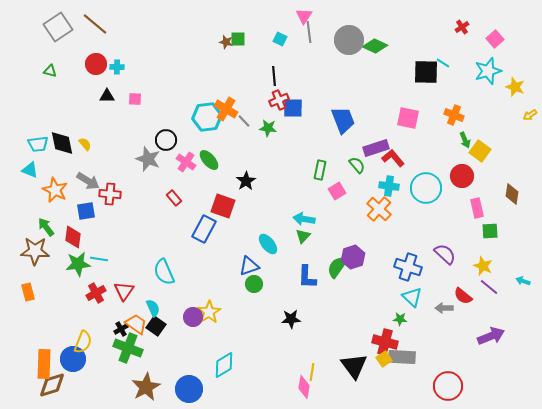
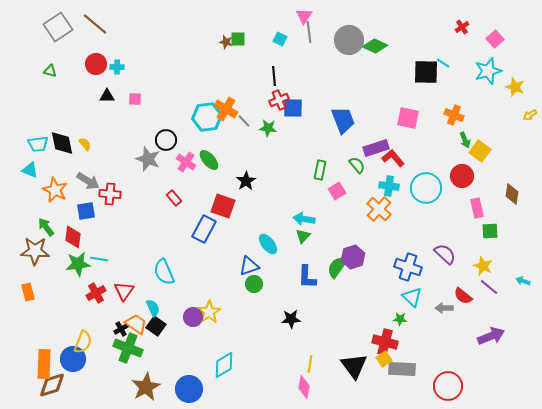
gray rectangle at (402, 357): moved 12 px down
yellow line at (312, 372): moved 2 px left, 8 px up
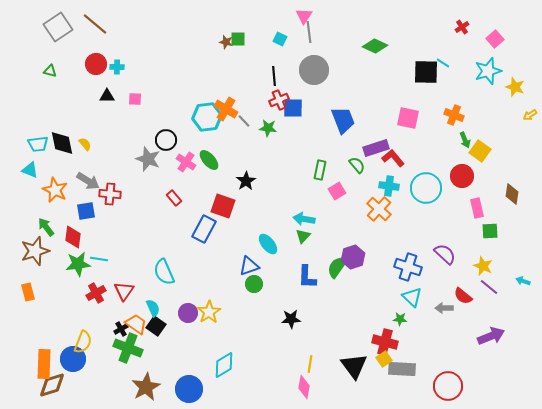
gray circle at (349, 40): moved 35 px left, 30 px down
brown star at (35, 251): rotated 20 degrees counterclockwise
purple circle at (193, 317): moved 5 px left, 4 px up
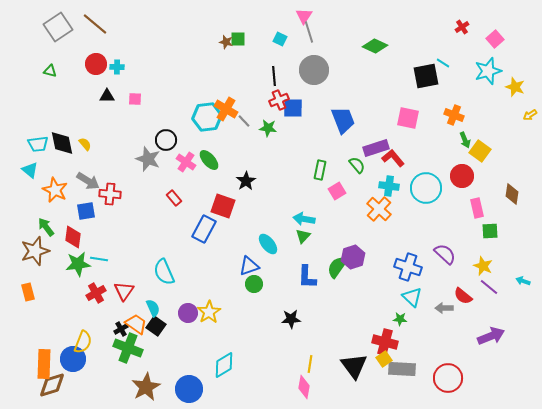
gray line at (309, 32): rotated 10 degrees counterclockwise
black square at (426, 72): moved 4 px down; rotated 12 degrees counterclockwise
cyan triangle at (30, 170): rotated 18 degrees clockwise
red circle at (448, 386): moved 8 px up
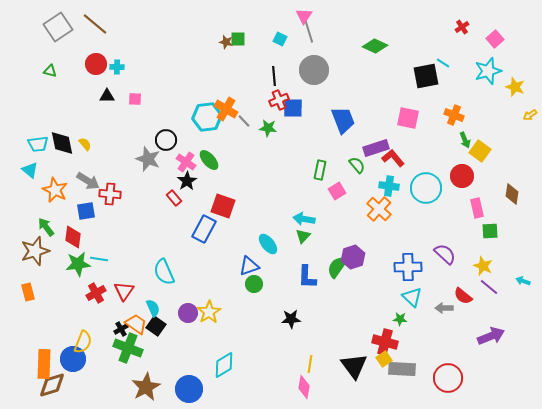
black star at (246, 181): moved 59 px left
blue cross at (408, 267): rotated 20 degrees counterclockwise
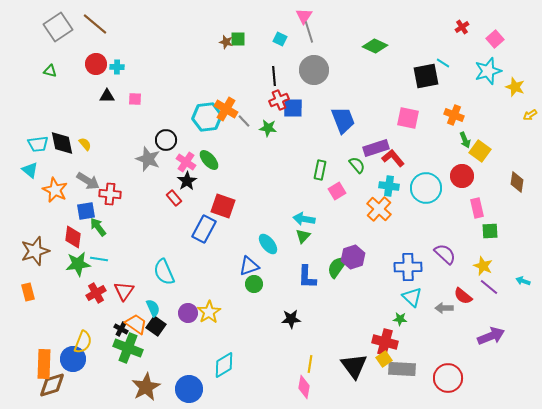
brown diamond at (512, 194): moved 5 px right, 12 px up
green arrow at (46, 227): moved 52 px right
black cross at (121, 329): rotated 32 degrees counterclockwise
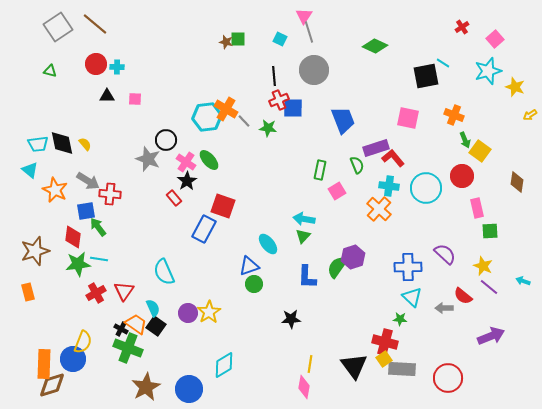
green semicircle at (357, 165): rotated 18 degrees clockwise
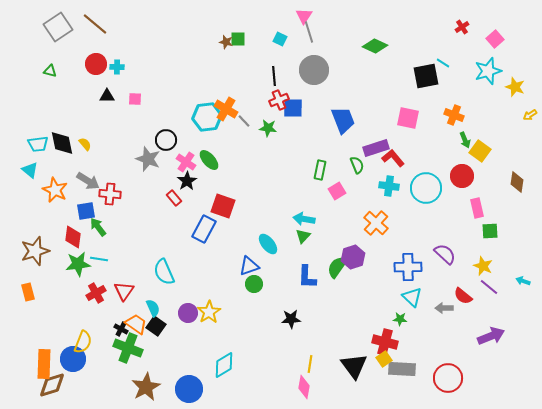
orange cross at (379, 209): moved 3 px left, 14 px down
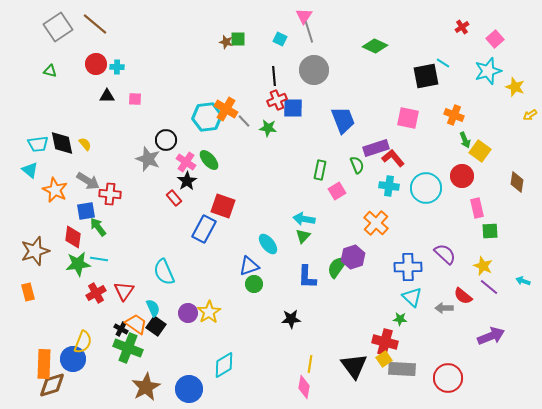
red cross at (279, 100): moved 2 px left
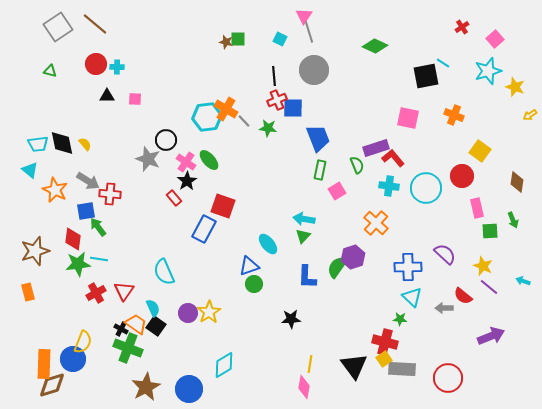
blue trapezoid at (343, 120): moved 25 px left, 18 px down
green arrow at (465, 140): moved 48 px right, 80 px down
red diamond at (73, 237): moved 2 px down
